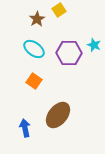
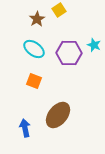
orange square: rotated 14 degrees counterclockwise
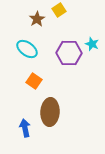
cyan star: moved 2 px left, 1 px up
cyan ellipse: moved 7 px left
orange square: rotated 14 degrees clockwise
brown ellipse: moved 8 px left, 3 px up; rotated 36 degrees counterclockwise
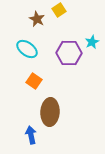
brown star: rotated 14 degrees counterclockwise
cyan star: moved 2 px up; rotated 24 degrees clockwise
blue arrow: moved 6 px right, 7 px down
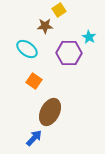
brown star: moved 8 px right, 7 px down; rotated 28 degrees counterclockwise
cyan star: moved 3 px left, 5 px up; rotated 16 degrees counterclockwise
brown ellipse: rotated 24 degrees clockwise
blue arrow: moved 3 px right, 3 px down; rotated 54 degrees clockwise
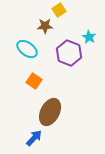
purple hexagon: rotated 20 degrees clockwise
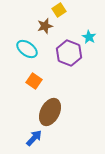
brown star: rotated 14 degrees counterclockwise
